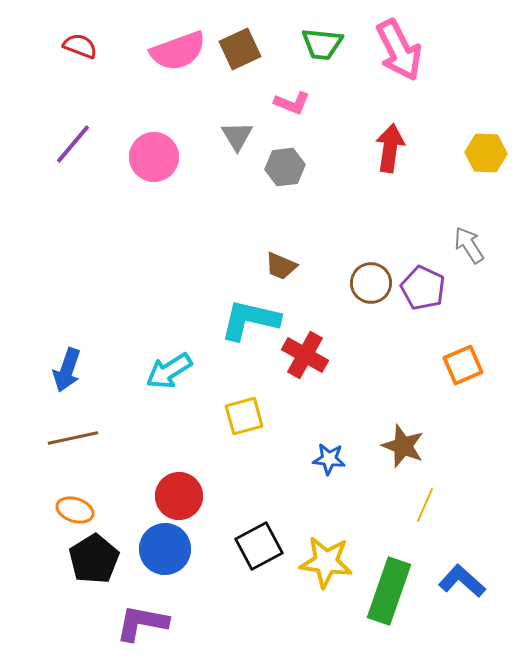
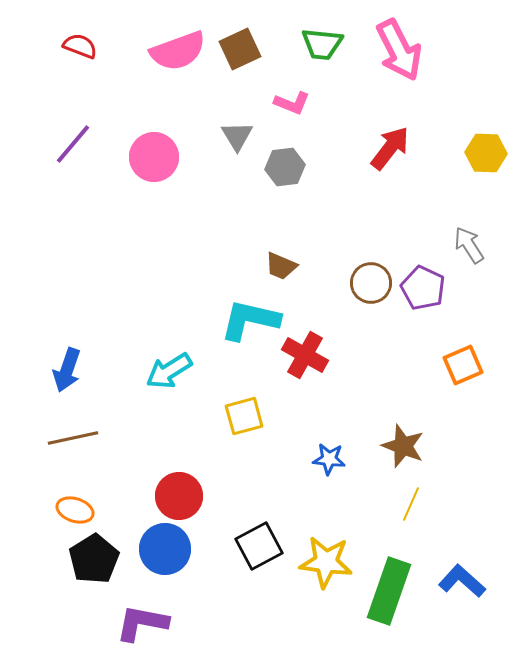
red arrow: rotated 30 degrees clockwise
yellow line: moved 14 px left, 1 px up
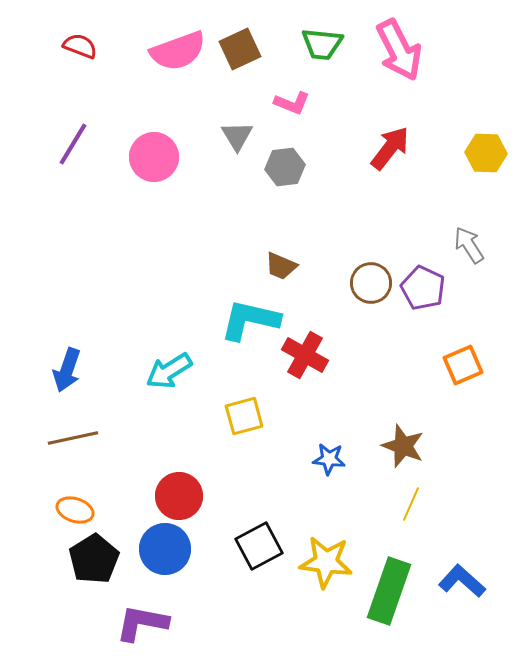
purple line: rotated 9 degrees counterclockwise
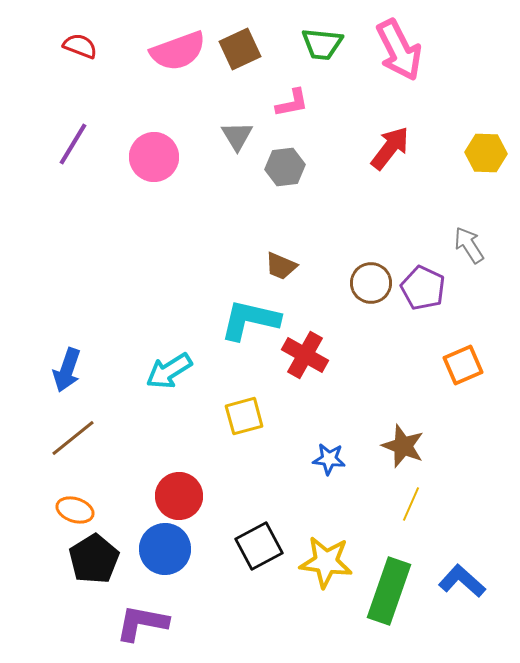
pink L-shape: rotated 33 degrees counterclockwise
brown line: rotated 27 degrees counterclockwise
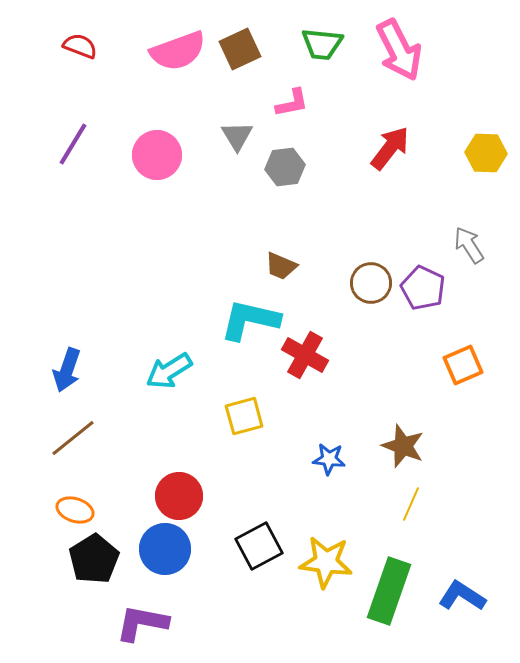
pink circle: moved 3 px right, 2 px up
blue L-shape: moved 15 px down; rotated 9 degrees counterclockwise
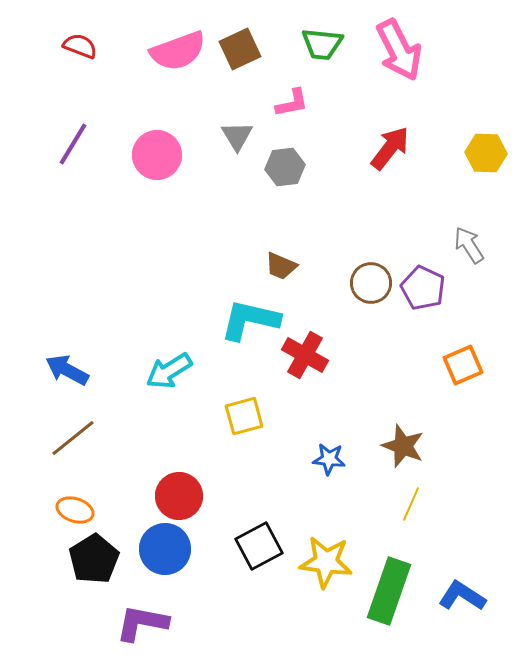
blue arrow: rotated 99 degrees clockwise
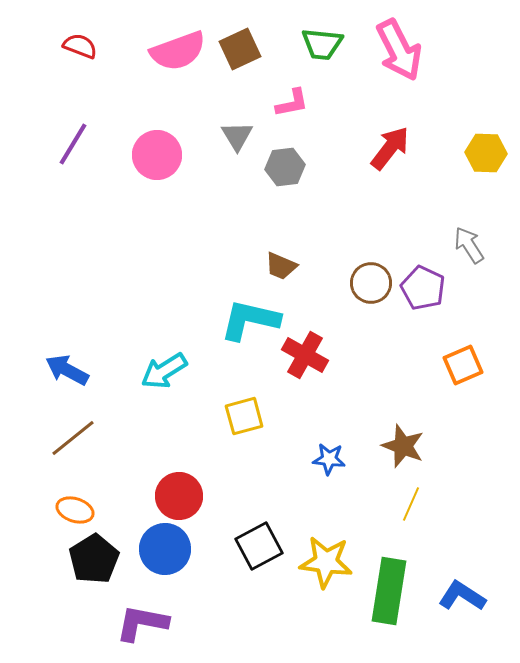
cyan arrow: moved 5 px left
green rectangle: rotated 10 degrees counterclockwise
